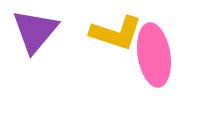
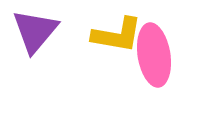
yellow L-shape: moved 1 px right, 2 px down; rotated 8 degrees counterclockwise
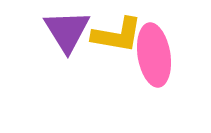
purple triangle: moved 32 px right; rotated 12 degrees counterclockwise
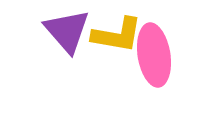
purple triangle: rotated 9 degrees counterclockwise
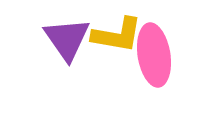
purple triangle: moved 8 px down; rotated 6 degrees clockwise
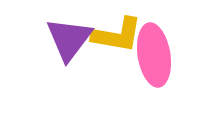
purple triangle: moved 2 px right; rotated 12 degrees clockwise
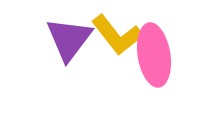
yellow L-shape: rotated 42 degrees clockwise
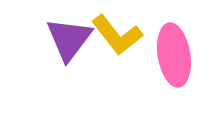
pink ellipse: moved 20 px right
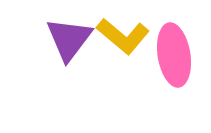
yellow L-shape: moved 6 px right, 1 px down; rotated 12 degrees counterclockwise
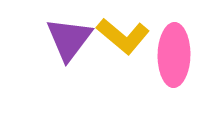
pink ellipse: rotated 10 degrees clockwise
